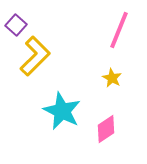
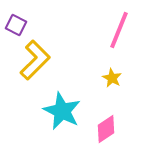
purple square: rotated 15 degrees counterclockwise
yellow L-shape: moved 4 px down
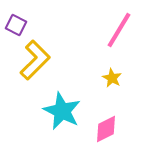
pink line: rotated 9 degrees clockwise
pink diamond: rotated 8 degrees clockwise
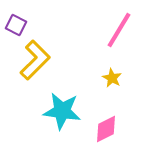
cyan star: rotated 18 degrees counterclockwise
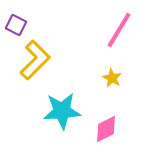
cyan star: rotated 12 degrees counterclockwise
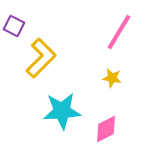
purple square: moved 2 px left, 1 px down
pink line: moved 2 px down
yellow L-shape: moved 6 px right, 2 px up
yellow star: rotated 18 degrees counterclockwise
